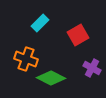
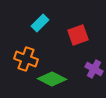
red square: rotated 10 degrees clockwise
purple cross: moved 2 px right, 1 px down
green diamond: moved 1 px right, 1 px down
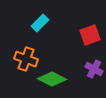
red square: moved 12 px right
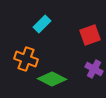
cyan rectangle: moved 2 px right, 1 px down
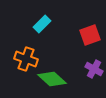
green diamond: rotated 16 degrees clockwise
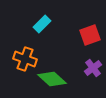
orange cross: moved 1 px left
purple cross: moved 1 px left, 1 px up; rotated 24 degrees clockwise
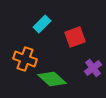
red square: moved 15 px left, 2 px down
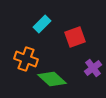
orange cross: moved 1 px right
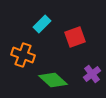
orange cross: moved 3 px left, 4 px up
purple cross: moved 1 px left, 6 px down
green diamond: moved 1 px right, 1 px down
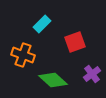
red square: moved 5 px down
